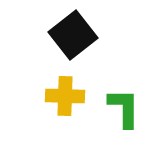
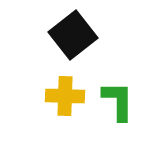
green L-shape: moved 6 px left, 7 px up
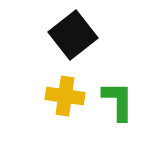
yellow cross: rotated 6 degrees clockwise
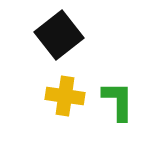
black square: moved 14 px left
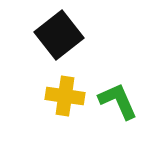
green L-shape: rotated 24 degrees counterclockwise
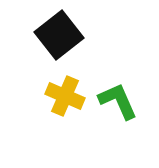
yellow cross: rotated 15 degrees clockwise
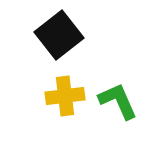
yellow cross: rotated 30 degrees counterclockwise
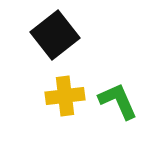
black square: moved 4 px left
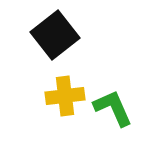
green L-shape: moved 5 px left, 7 px down
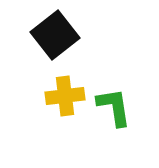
green L-shape: moved 1 px right, 1 px up; rotated 15 degrees clockwise
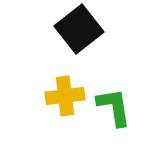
black square: moved 24 px right, 6 px up
